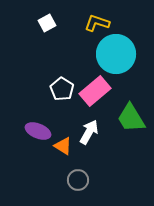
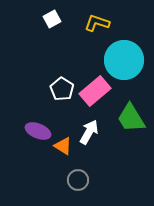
white square: moved 5 px right, 4 px up
cyan circle: moved 8 px right, 6 px down
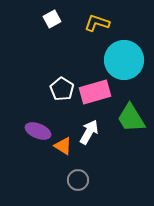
pink rectangle: moved 1 px down; rotated 24 degrees clockwise
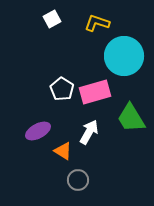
cyan circle: moved 4 px up
purple ellipse: rotated 50 degrees counterclockwise
orange triangle: moved 5 px down
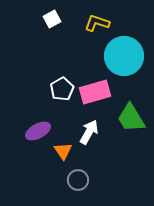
white pentagon: rotated 10 degrees clockwise
orange triangle: rotated 24 degrees clockwise
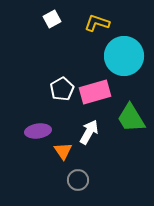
purple ellipse: rotated 20 degrees clockwise
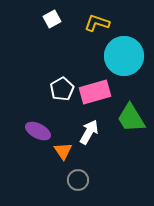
purple ellipse: rotated 35 degrees clockwise
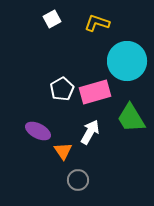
cyan circle: moved 3 px right, 5 px down
white arrow: moved 1 px right
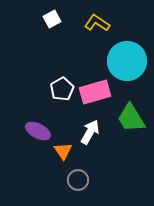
yellow L-shape: rotated 15 degrees clockwise
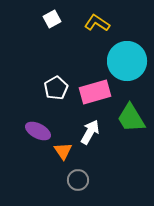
white pentagon: moved 6 px left, 1 px up
